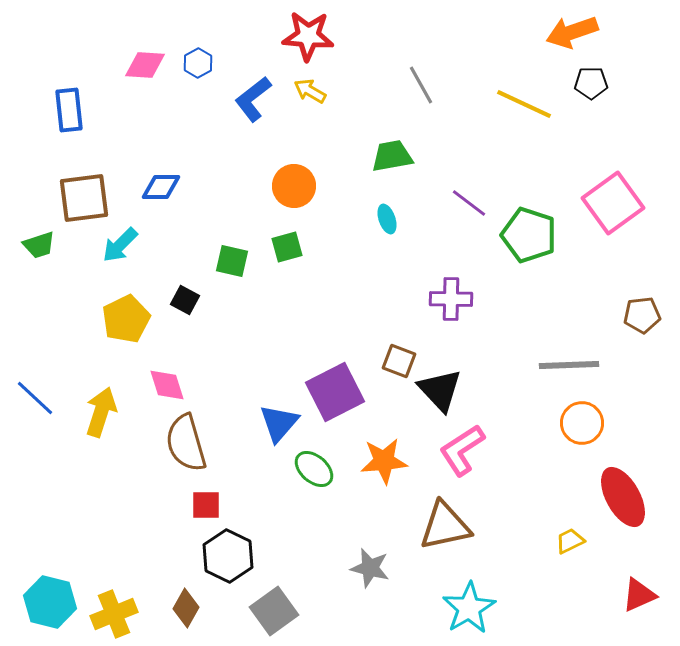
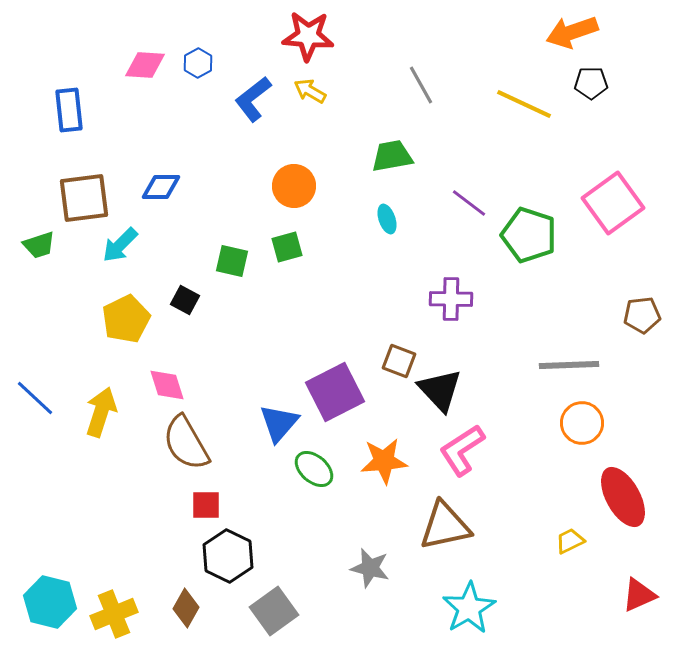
brown semicircle at (186, 443): rotated 14 degrees counterclockwise
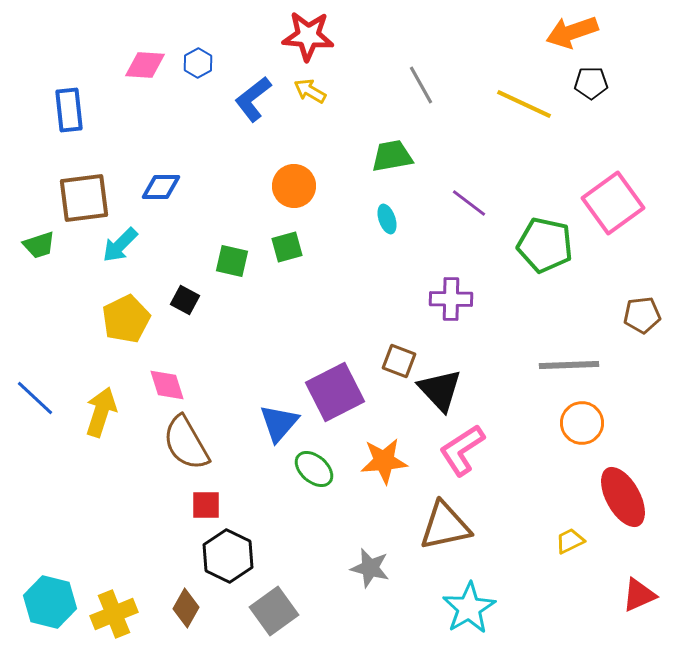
green pentagon at (529, 235): moved 16 px right, 10 px down; rotated 6 degrees counterclockwise
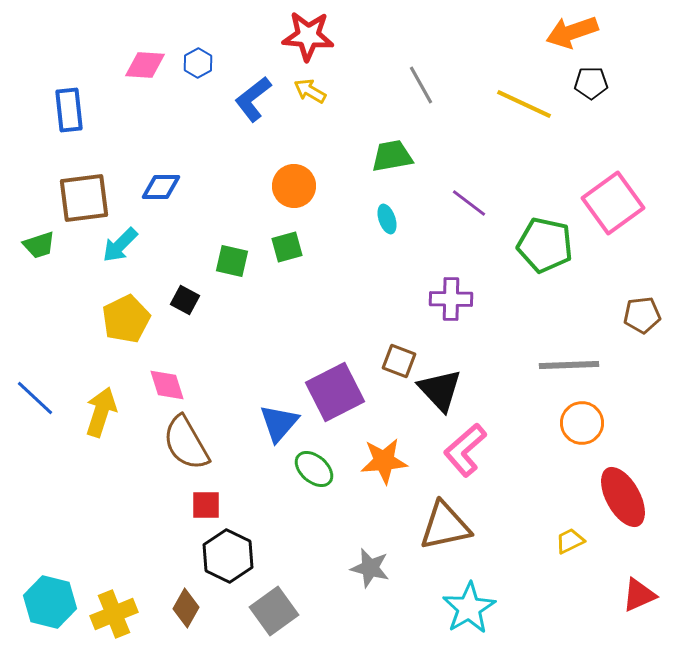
pink L-shape at (462, 450): moved 3 px right; rotated 8 degrees counterclockwise
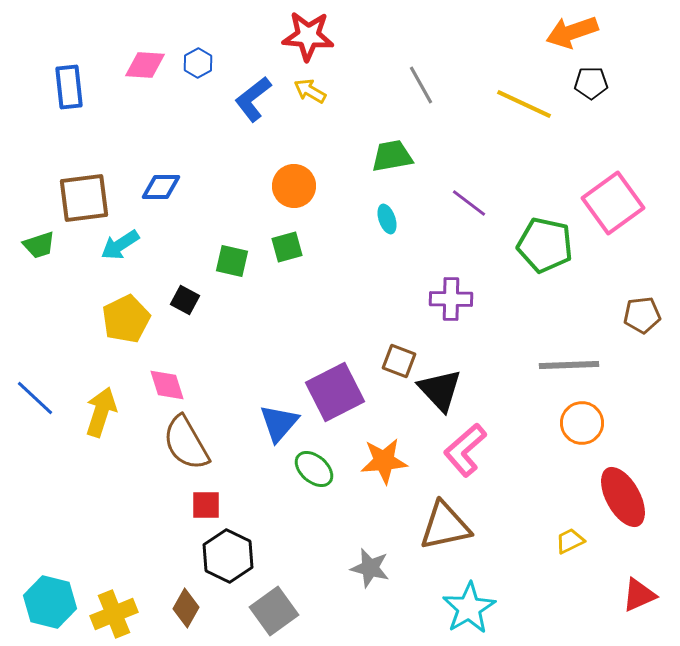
blue rectangle at (69, 110): moved 23 px up
cyan arrow at (120, 245): rotated 12 degrees clockwise
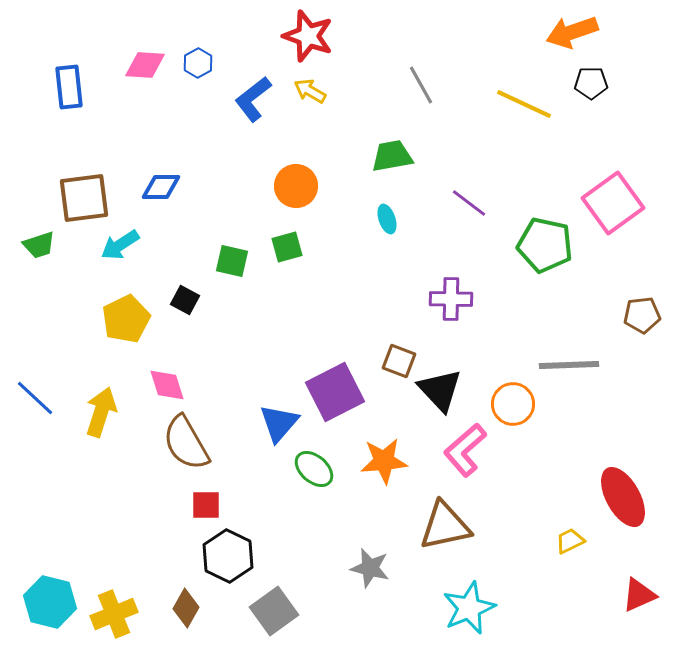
red star at (308, 36): rotated 15 degrees clockwise
orange circle at (294, 186): moved 2 px right
orange circle at (582, 423): moved 69 px left, 19 px up
cyan star at (469, 608): rotated 8 degrees clockwise
